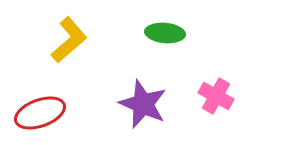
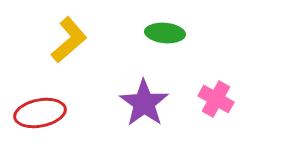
pink cross: moved 3 px down
purple star: moved 1 px right, 1 px up; rotated 12 degrees clockwise
red ellipse: rotated 9 degrees clockwise
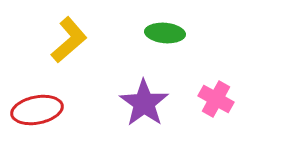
red ellipse: moved 3 px left, 3 px up
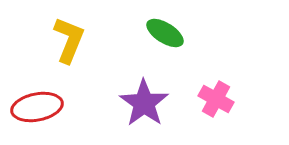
green ellipse: rotated 27 degrees clockwise
yellow L-shape: rotated 27 degrees counterclockwise
red ellipse: moved 3 px up
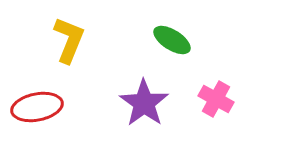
green ellipse: moved 7 px right, 7 px down
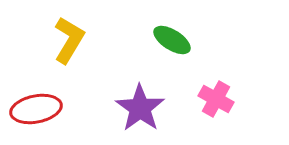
yellow L-shape: rotated 9 degrees clockwise
purple star: moved 4 px left, 5 px down
red ellipse: moved 1 px left, 2 px down
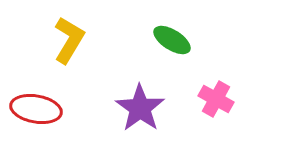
red ellipse: rotated 21 degrees clockwise
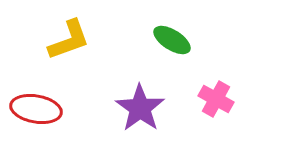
yellow L-shape: rotated 39 degrees clockwise
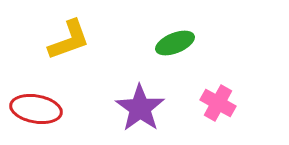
green ellipse: moved 3 px right, 3 px down; rotated 54 degrees counterclockwise
pink cross: moved 2 px right, 4 px down
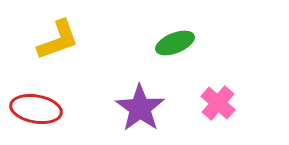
yellow L-shape: moved 11 px left
pink cross: rotated 12 degrees clockwise
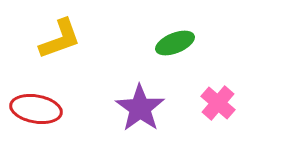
yellow L-shape: moved 2 px right, 1 px up
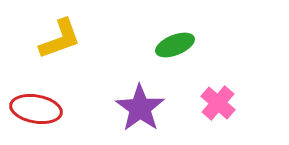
green ellipse: moved 2 px down
